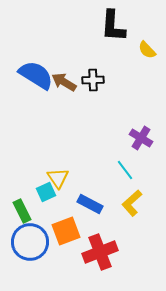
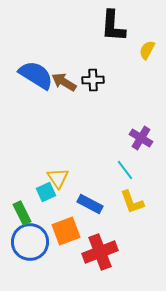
yellow semicircle: rotated 72 degrees clockwise
yellow L-shape: moved 1 px up; rotated 68 degrees counterclockwise
green rectangle: moved 2 px down
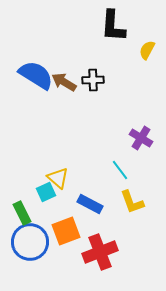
cyan line: moved 5 px left
yellow triangle: rotated 15 degrees counterclockwise
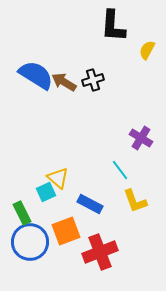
black cross: rotated 15 degrees counterclockwise
yellow L-shape: moved 3 px right, 1 px up
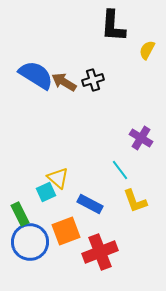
green rectangle: moved 2 px left, 1 px down
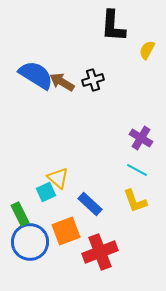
brown arrow: moved 2 px left
cyan line: moved 17 px right; rotated 25 degrees counterclockwise
blue rectangle: rotated 15 degrees clockwise
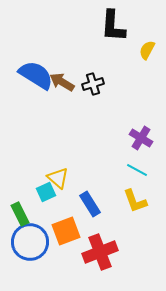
black cross: moved 4 px down
blue rectangle: rotated 15 degrees clockwise
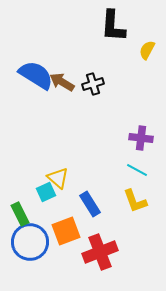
purple cross: rotated 25 degrees counterclockwise
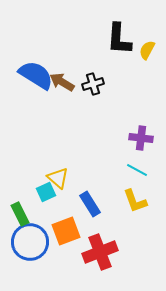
black L-shape: moved 6 px right, 13 px down
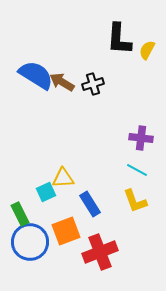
yellow triangle: moved 5 px right; rotated 45 degrees counterclockwise
